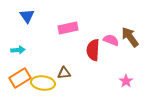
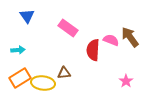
pink rectangle: rotated 48 degrees clockwise
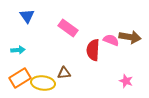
brown arrow: rotated 135 degrees clockwise
pink star: rotated 16 degrees counterclockwise
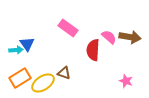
blue triangle: moved 28 px down
pink semicircle: moved 2 px left, 3 px up; rotated 21 degrees clockwise
cyan arrow: moved 2 px left
brown triangle: rotated 24 degrees clockwise
yellow ellipse: rotated 40 degrees counterclockwise
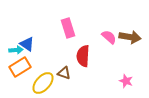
pink rectangle: rotated 36 degrees clockwise
blue triangle: rotated 21 degrees counterclockwise
red semicircle: moved 10 px left, 6 px down
orange rectangle: moved 11 px up
yellow ellipse: rotated 15 degrees counterclockwise
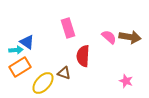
blue triangle: moved 2 px up
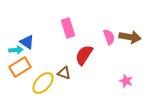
pink semicircle: rotated 28 degrees clockwise
red semicircle: moved 1 px right, 1 px up; rotated 30 degrees clockwise
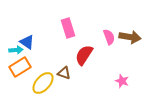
pink star: moved 4 px left
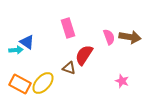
orange rectangle: moved 17 px down; rotated 60 degrees clockwise
brown triangle: moved 5 px right, 5 px up
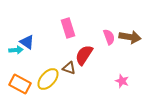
yellow ellipse: moved 5 px right, 4 px up
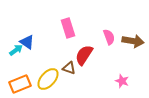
brown arrow: moved 3 px right, 4 px down
cyan arrow: rotated 32 degrees counterclockwise
orange rectangle: rotated 50 degrees counterclockwise
